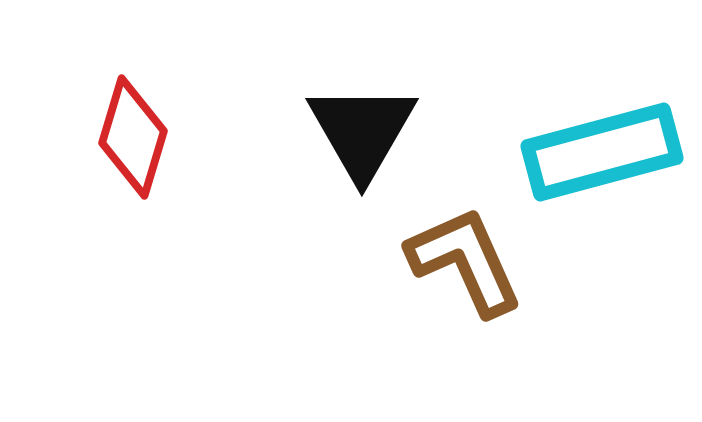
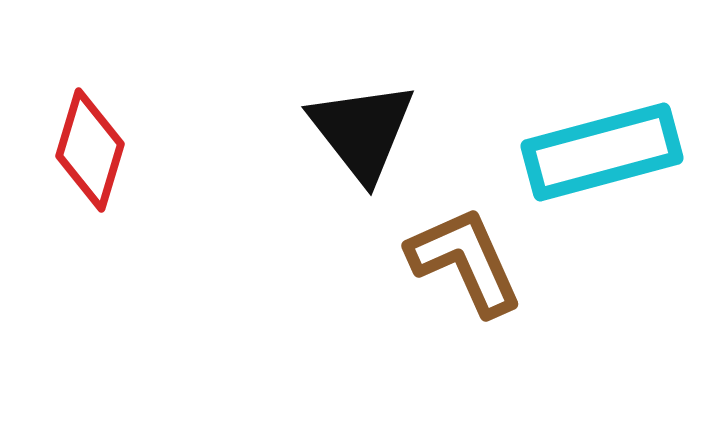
black triangle: rotated 8 degrees counterclockwise
red diamond: moved 43 px left, 13 px down
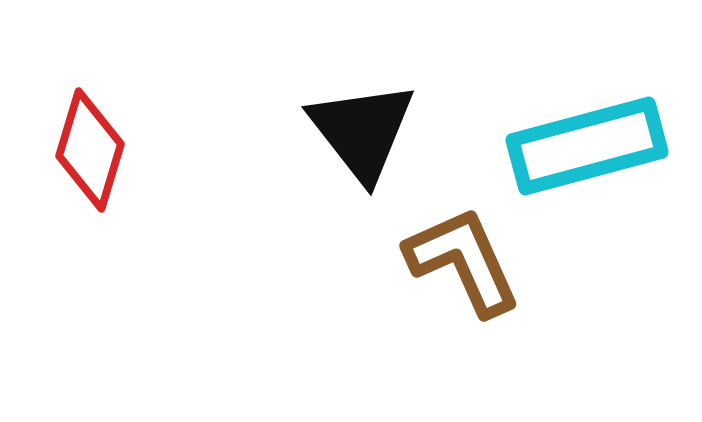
cyan rectangle: moved 15 px left, 6 px up
brown L-shape: moved 2 px left
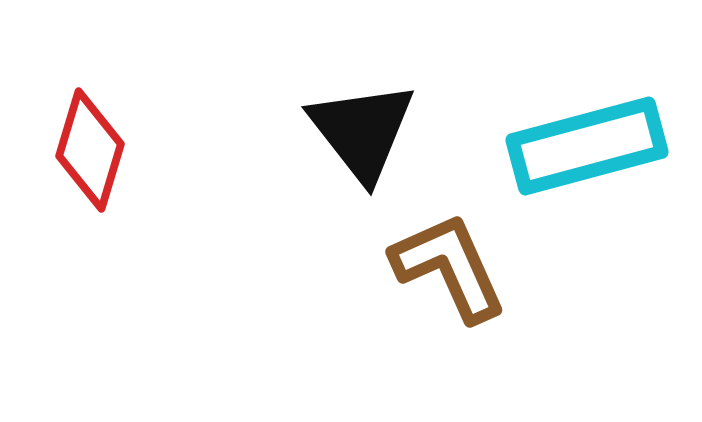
brown L-shape: moved 14 px left, 6 px down
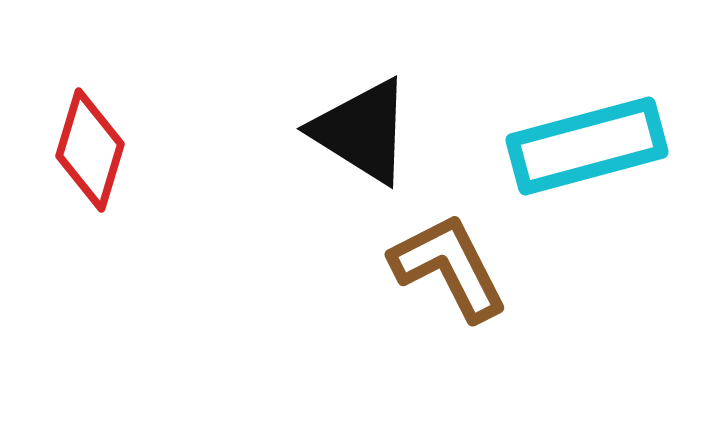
black triangle: rotated 20 degrees counterclockwise
brown L-shape: rotated 3 degrees counterclockwise
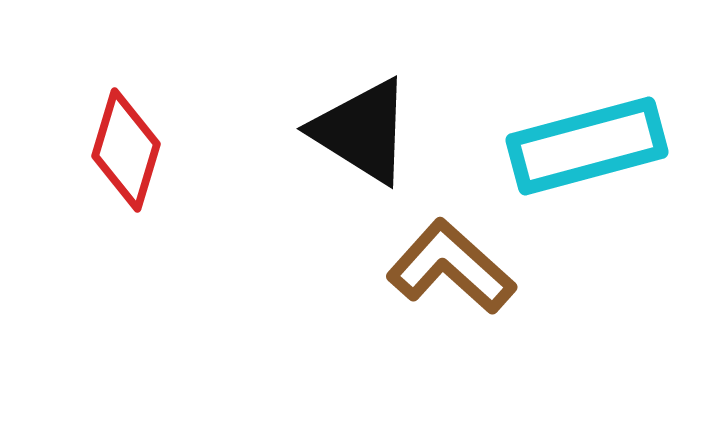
red diamond: moved 36 px right
brown L-shape: moved 2 px right; rotated 21 degrees counterclockwise
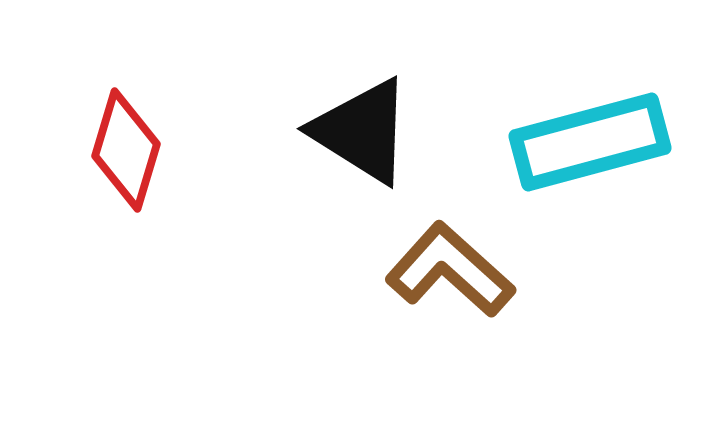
cyan rectangle: moved 3 px right, 4 px up
brown L-shape: moved 1 px left, 3 px down
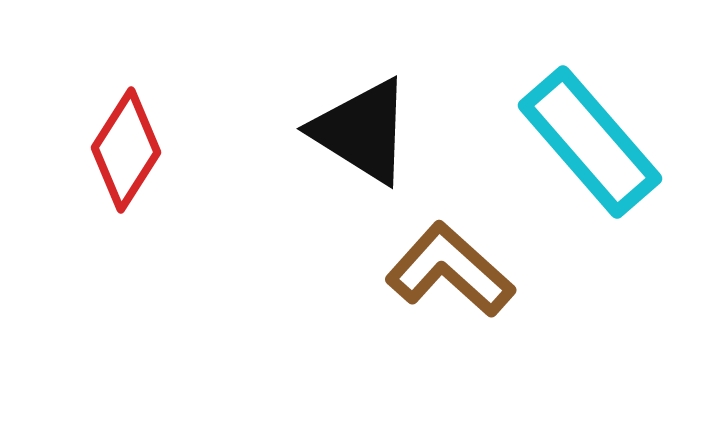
cyan rectangle: rotated 64 degrees clockwise
red diamond: rotated 16 degrees clockwise
